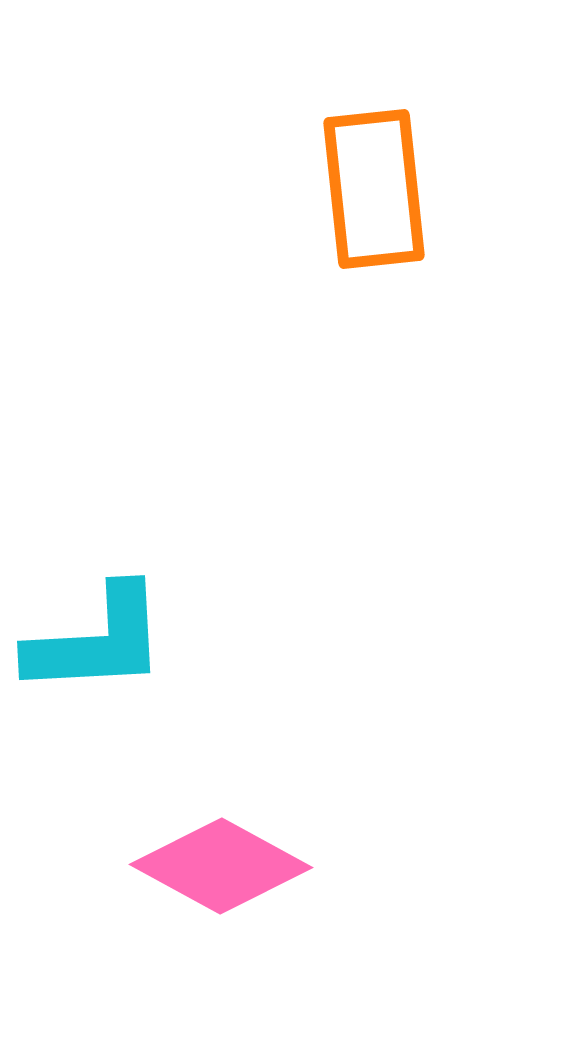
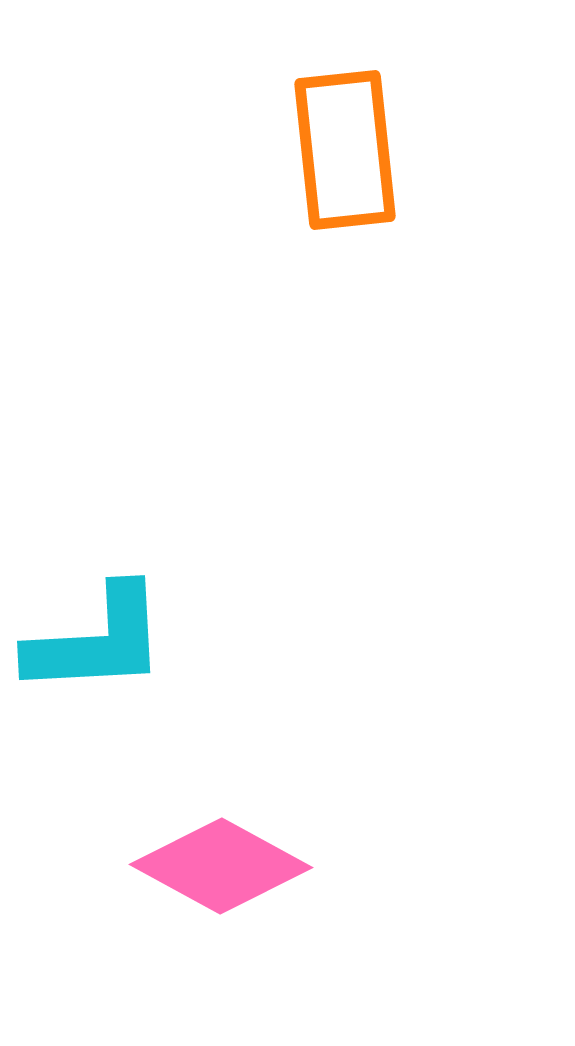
orange rectangle: moved 29 px left, 39 px up
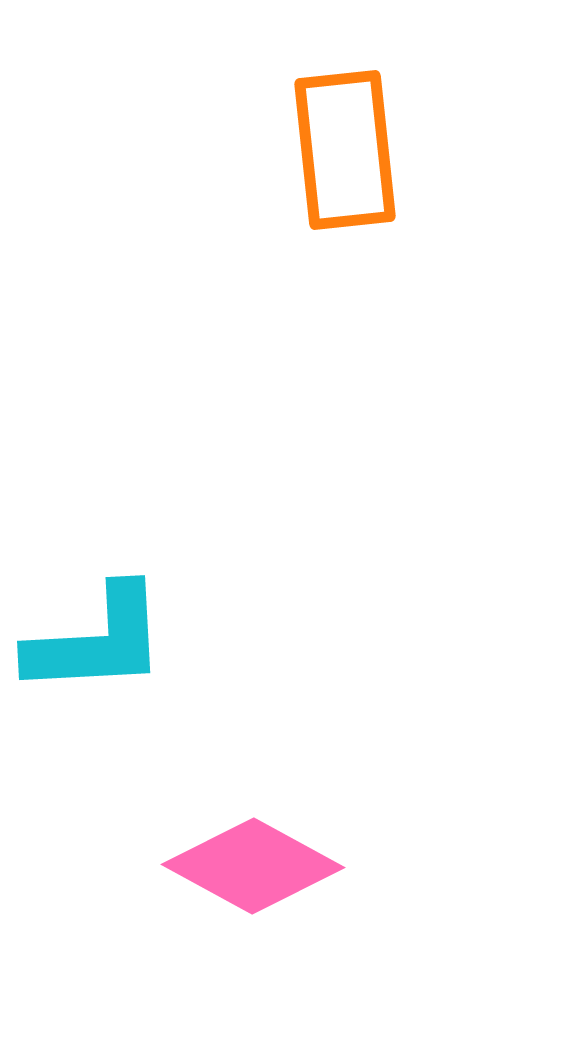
pink diamond: moved 32 px right
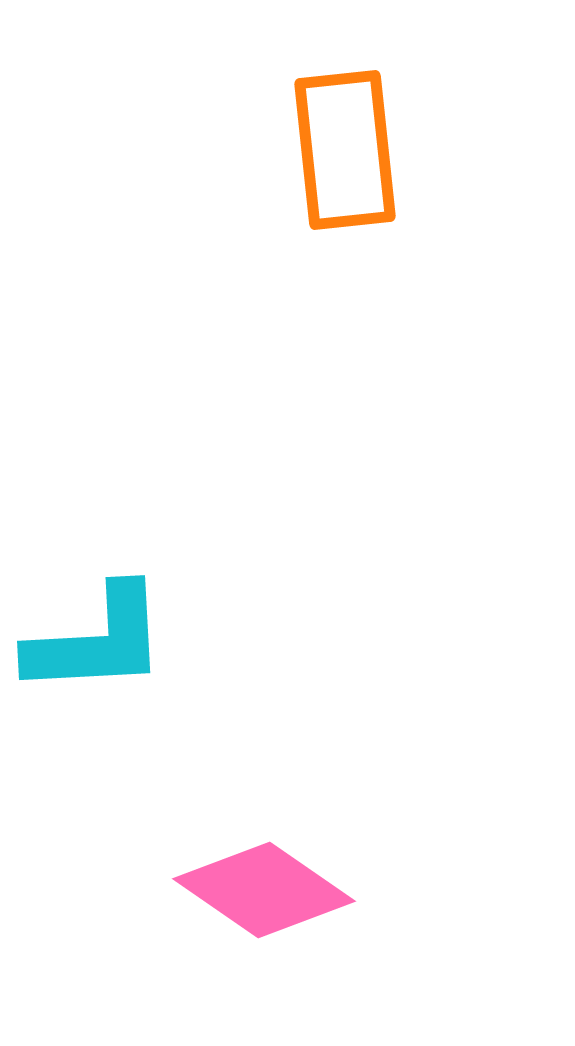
pink diamond: moved 11 px right, 24 px down; rotated 6 degrees clockwise
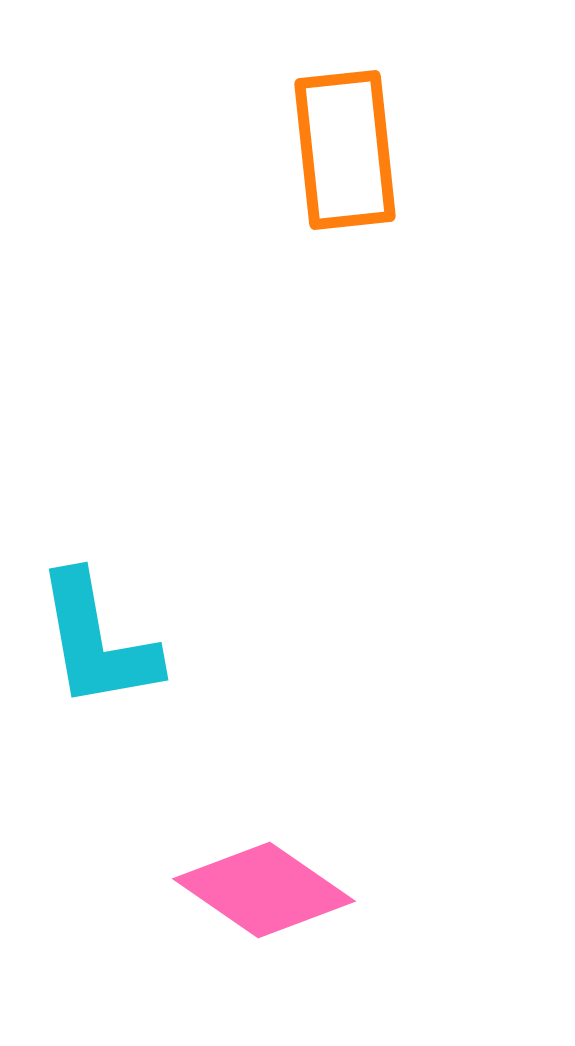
cyan L-shape: rotated 83 degrees clockwise
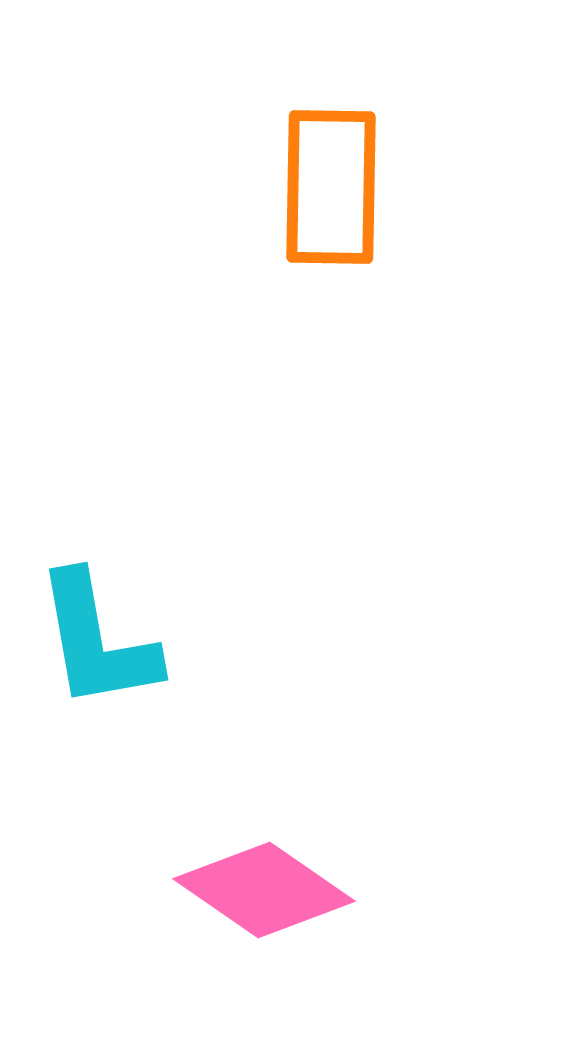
orange rectangle: moved 14 px left, 37 px down; rotated 7 degrees clockwise
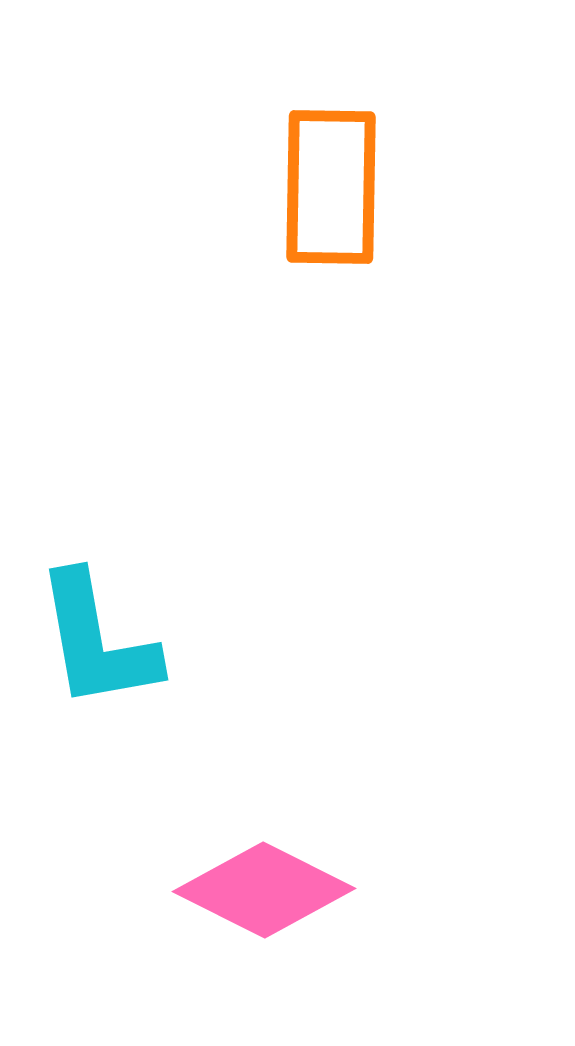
pink diamond: rotated 8 degrees counterclockwise
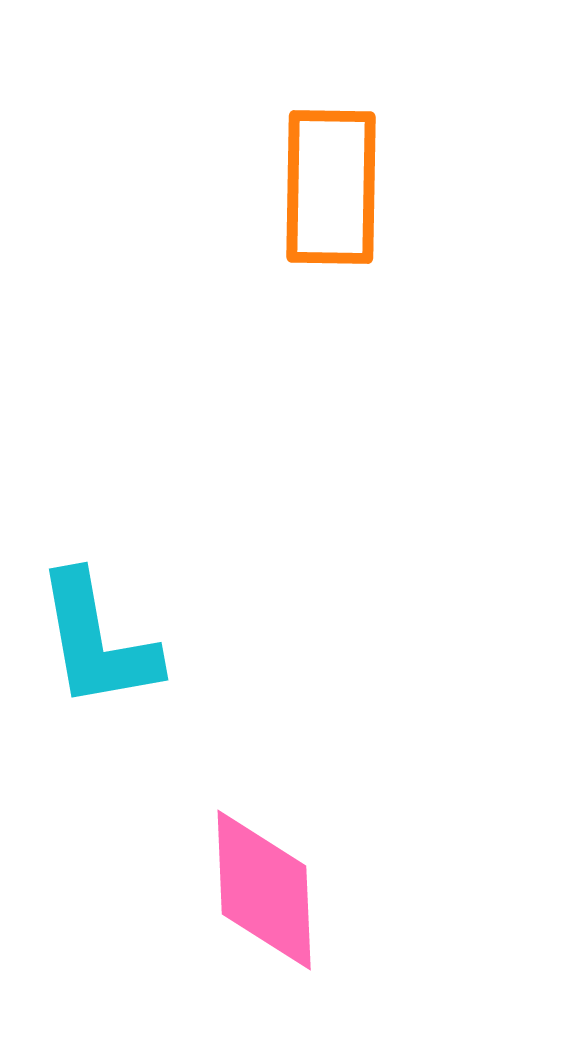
pink diamond: rotated 61 degrees clockwise
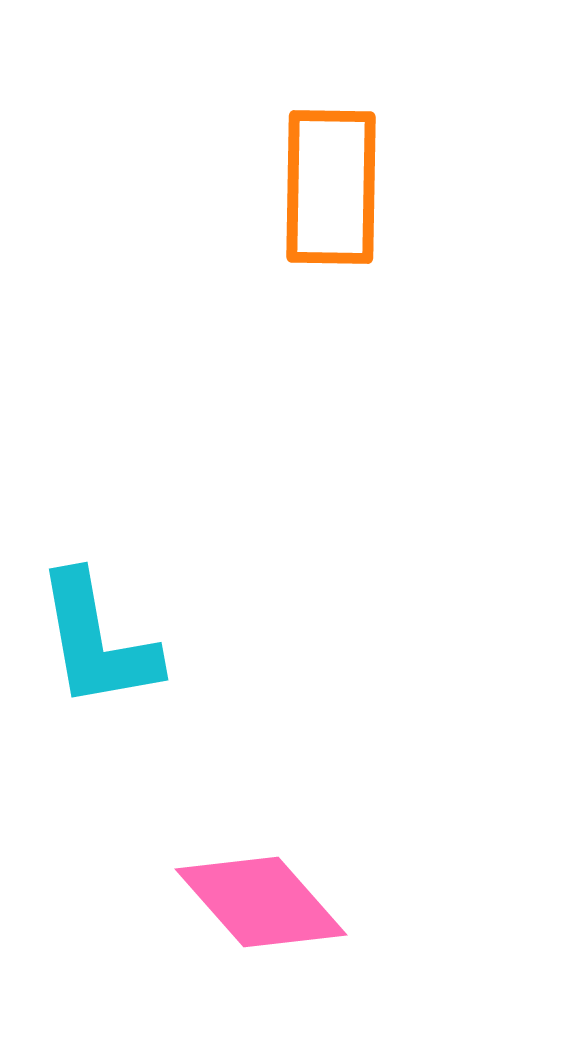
pink diamond: moved 3 px left, 12 px down; rotated 39 degrees counterclockwise
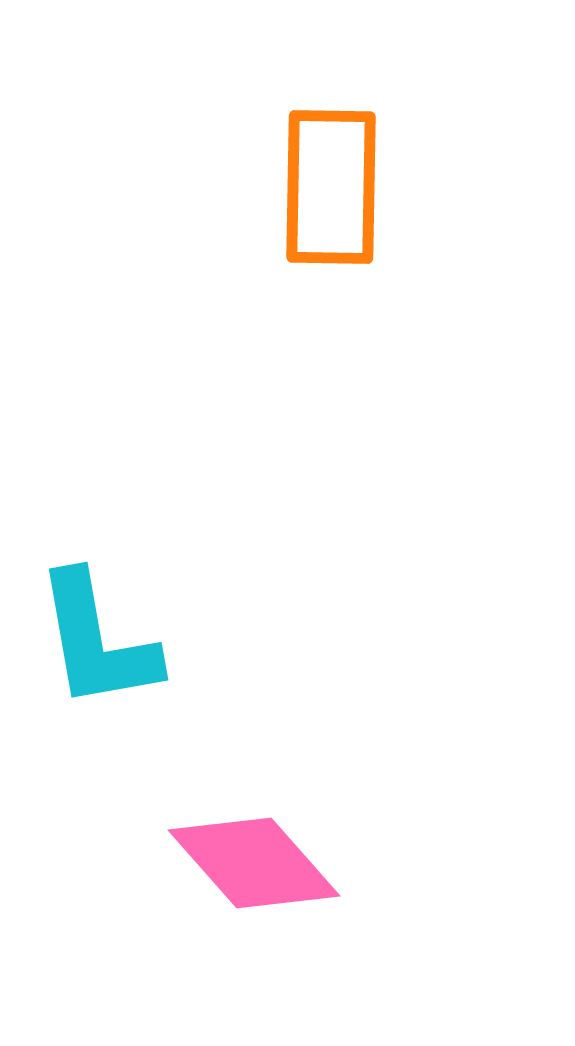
pink diamond: moved 7 px left, 39 px up
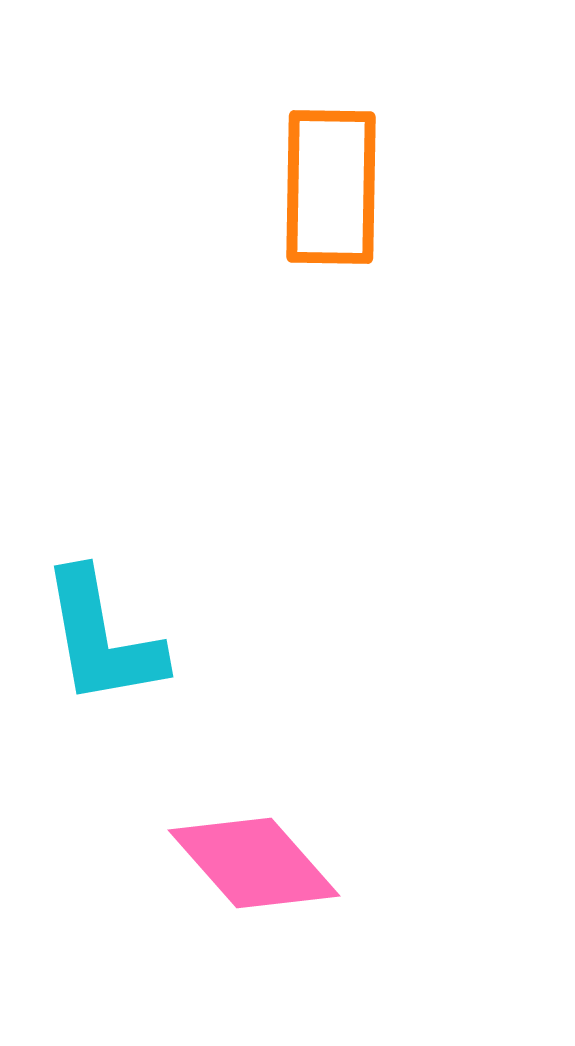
cyan L-shape: moved 5 px right, 3 px up
